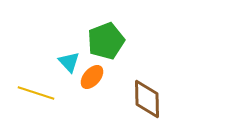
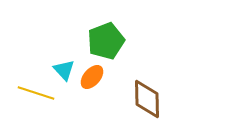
cyan triangle: moved 5 px left, 8 px down
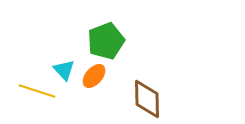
orange ellipse: moved 2 px right, 1 px up
yellow line: moved 1 px right, 2 px up
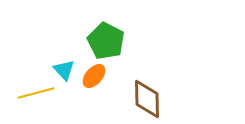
green pentagon: rotated 24 degrees counterclockwise
yellow line: moved 1 px left, 2 px down; rotated 33 degrees counterclockwise
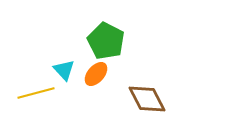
orange ellipse: moved 2 px right, 2 px up
brown diamond: rotated 27 degrees counterclockwise
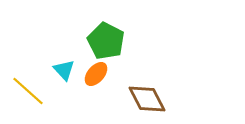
yellow line: moved 8 px left, 2 px up; rotated 57 degrees clockwise
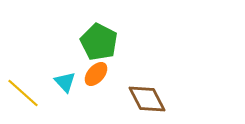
green pentagon: moved 7 px left, 1 px down
cyan triangle: moved 1 px right, 12 px down
yellow line: moved 5 px left, 2 px down
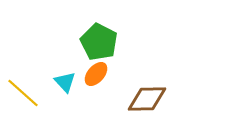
brown diamond: rotated 63 degrees counterclockwise
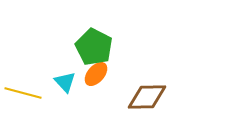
green pentagon: moved 5 px left, 5 px down
yellow line: rotated 27 degrees counterclockwise
brown diamond: moved 2 px up
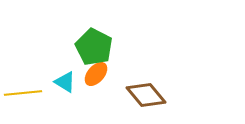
cyan triangle: rotated 15 degrees counterclockwise
yellow line: rotated 21 degrees counterclockwise
brown diamond: moved 1 px left, 2 px up; rotated 51 degrees clockwise
